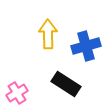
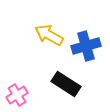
yellow arrow: moved 1 px right, 1 px down; rotated 60 degrees counterclockwise
pink cross: moved 2 px down
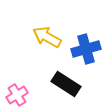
yellow arrow: moved 2 px left, 2 px down
blue cross: moved 3 px down
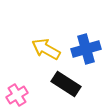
yellow arrow: moved 1 px left, 12 px down
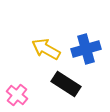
pink cross: rotated 20 degrees counterclockwise
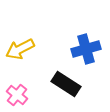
yellow arrow: moved 26 px left; rotated 56 degrees counterclockwise
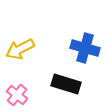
blue cross: moved 1 px left, 1 px up; rotated 32 degrees clockwise
black rectangle: rotated 16 degrees counterclockwise
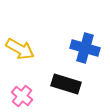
yellow arrow: rotated 124 degrees counterclockwise
pink cross: moved 5 px right, 1 px down
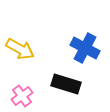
blue cross: rotated 12 degrees clockwise
pink cross: rotated 15 degrees clockwise
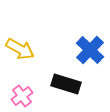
blue cross: moved 5 px right, 2 px down; rotated 16 degrees clockwise
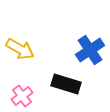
blue cross: rotated 12 degrees clockwise
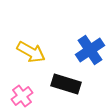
yellow arrow: moved 11 px right, 3 px down
